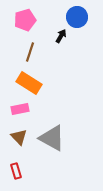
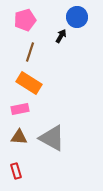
brown triangle: rotated 42 degrees counterclockwise
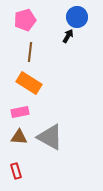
black arrow: moved 7 px right
brown line: rotated 12 degrees counterclockwise
pink rectangle: moved 3 px down
gray triangle: moved 2 px left, 1 px up
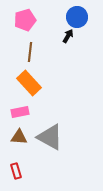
orange rectangle: rotated 15 degrees clockwise
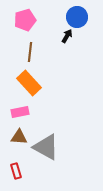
black arrow: moved 1 px left
gray triangle: moved 4 px left, 10 px down
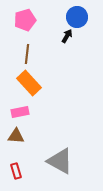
brown line: moved 3 px left, 2 px down
brown triangle: moved 3 px left, 1 px up
gray triangle: moved 14 px right, 14 px down
